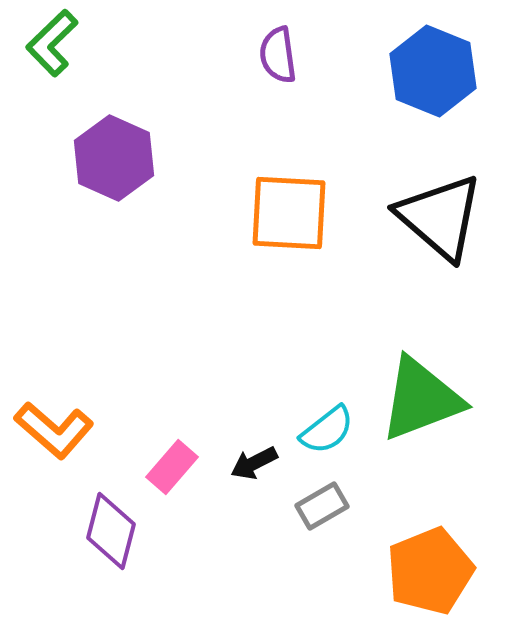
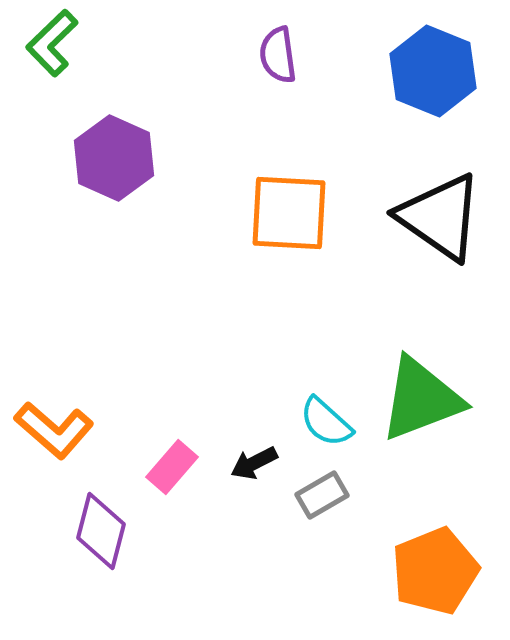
black triangle: rotated 6 degrees counterclockwise
cyan semicircle: moved 1 px left, 8 px up; rotated 80 degrees clockwise
gray rectangle: moved 11 px up
purple diamond: moved 10 px left
orange pentagon: moved 5 px right
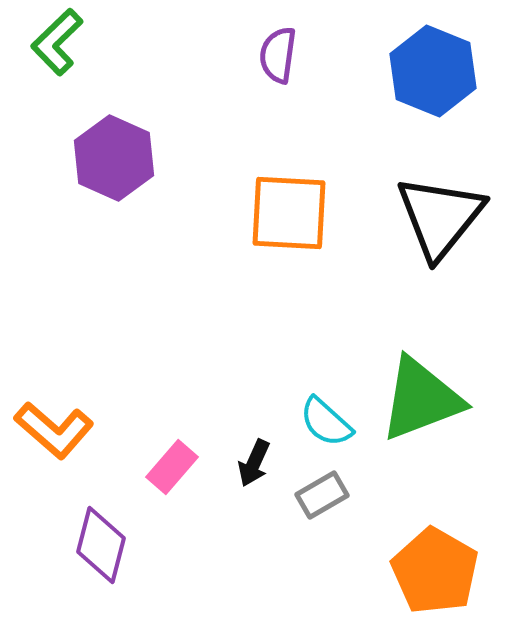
green L-shape: moved 5 px right, 1 px up
purple semicircle: rotated 16 degrees clockwise
black triangle: rotated 34 degrees clockwise
black arrow: rotated 39 degrees counterclockwise
purple diamond: moved 14 px down
orange pentagon: rotated 20 degrees counterclockwise
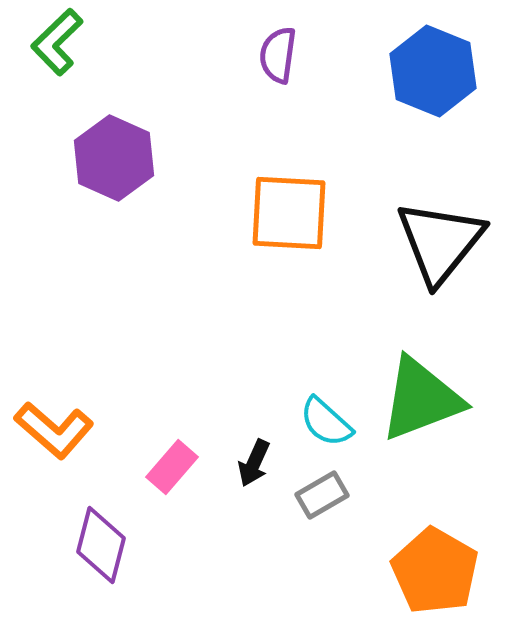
black triangle: moved 25 px down
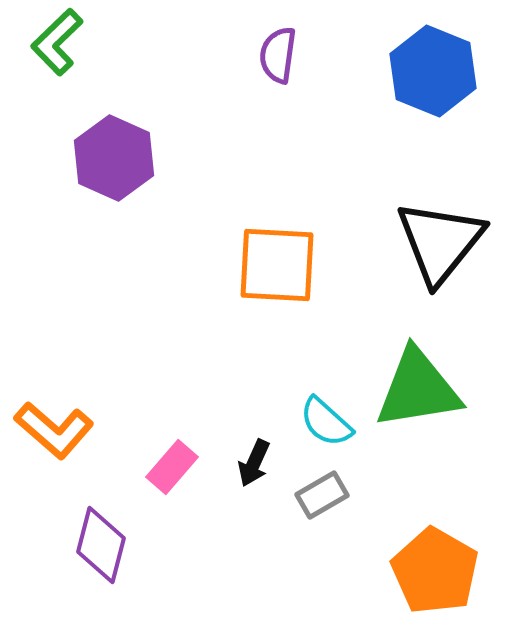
orange square: moved 12 px left, 52 px down
green triangle: moved 3 px left, 10 px up; rotated 12 degrees clockwise
